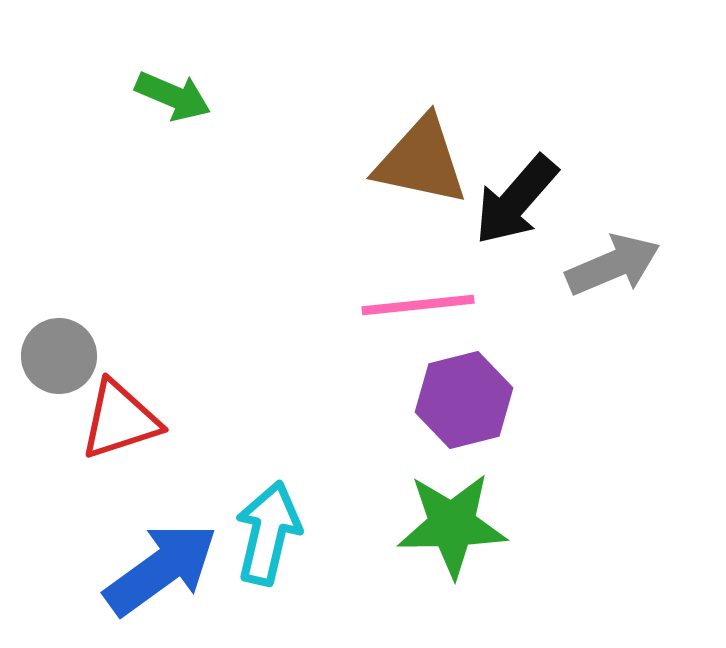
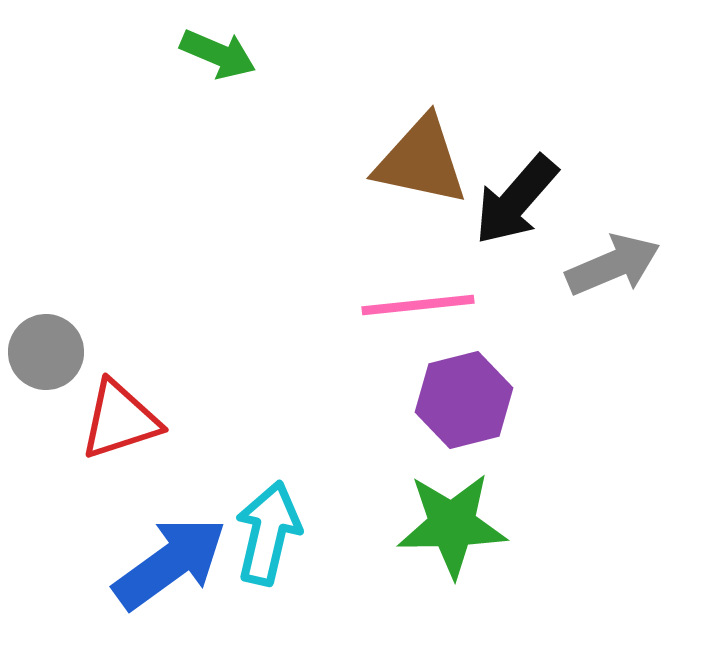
green arrow: moved 45 px right, 42 px up
gray circle: moved 13 px left, 4 px up
blue arrow: moved 9 px right, 6 px up
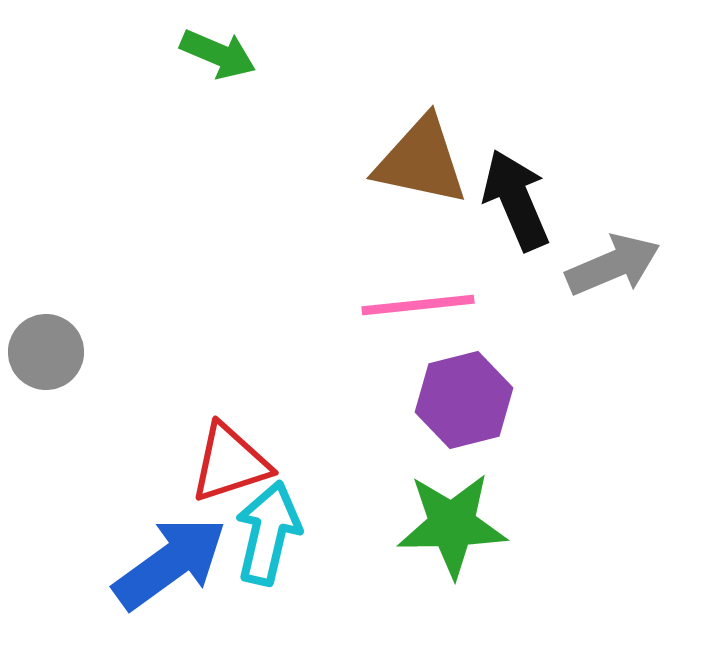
black arrow: rotated 116 degrees clockwise
red triangle: moved 110 px right, 43 px down
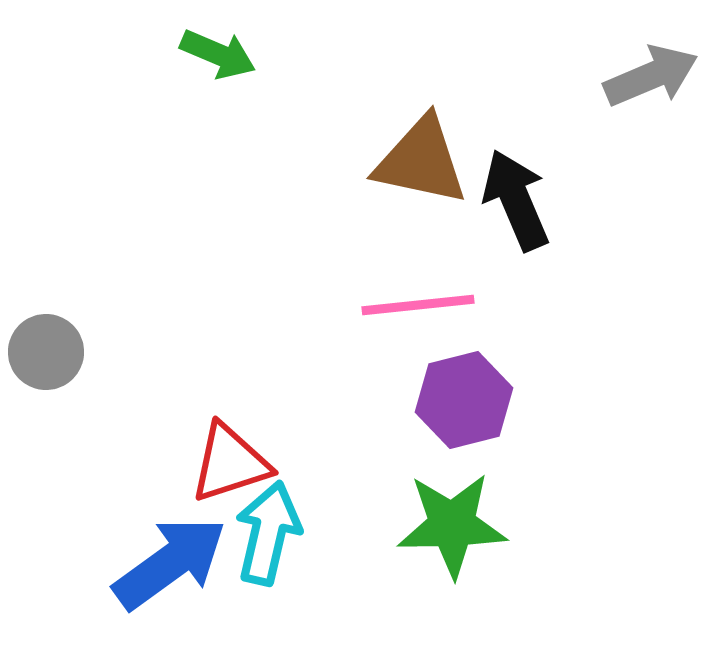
gray arrow: moved 38 px right, 189 px up
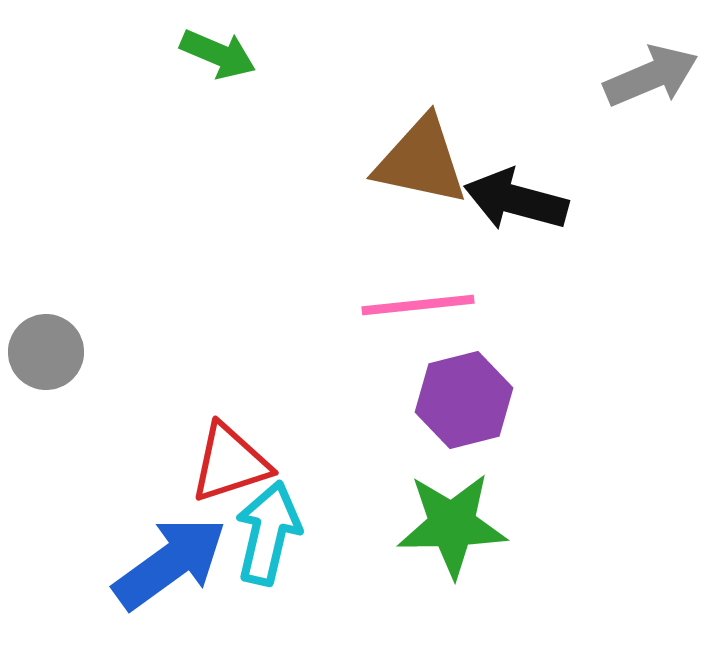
black arrow: rotated 52 degrees counterclockwise
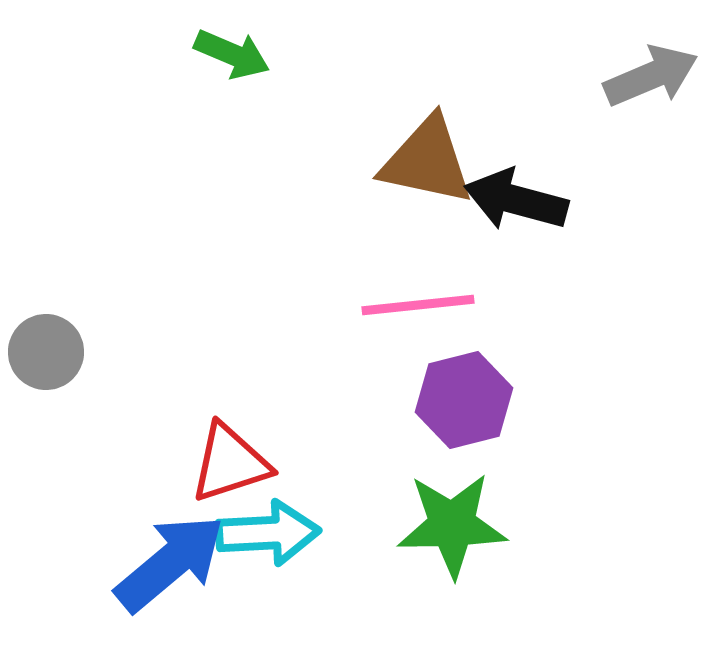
green arrow: moved 14 px right
brown triangle: moved 6 px right
cyan arrow: rotated 74 degrees clockwise
blue arrow: rotated 4 degrees counterclockwise
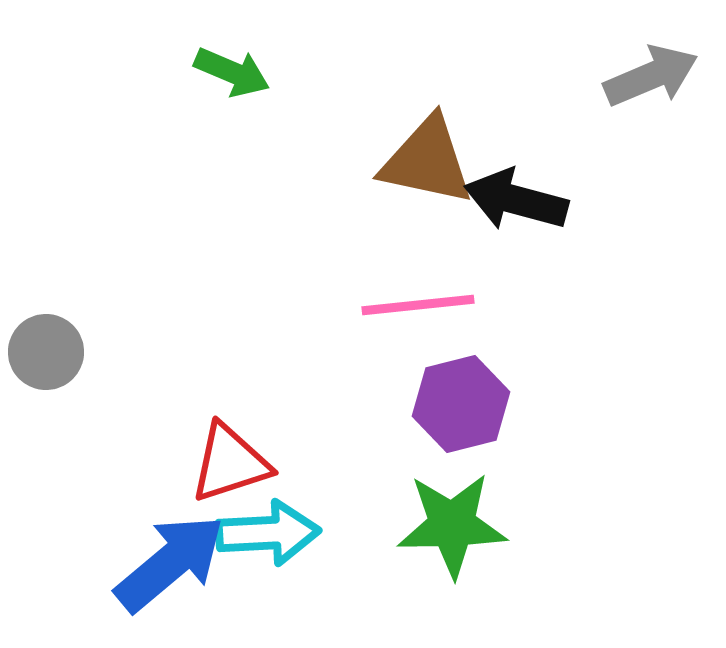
green arrow: moved 18 px down
purple hexagon: moved 3 px left, 4 px down
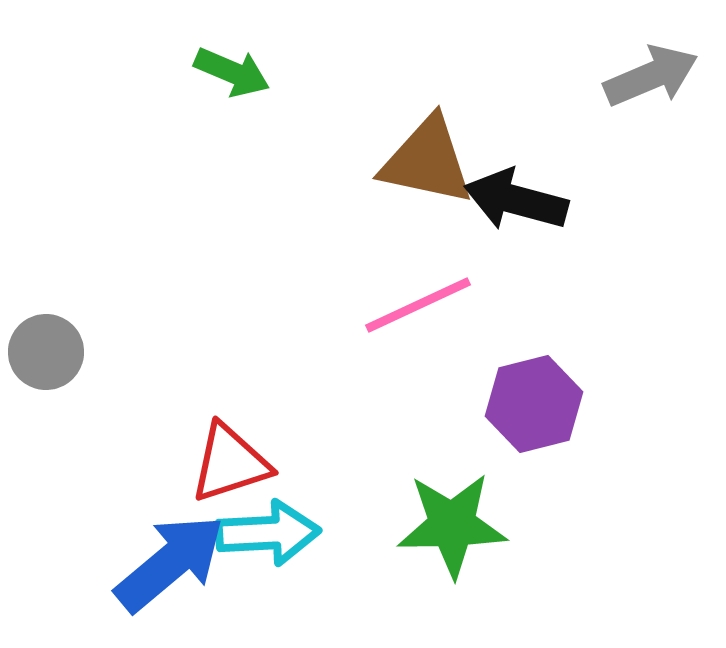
pink line: rotated 19 degrees counterclockwise
purple hexagon: moved 73 px right
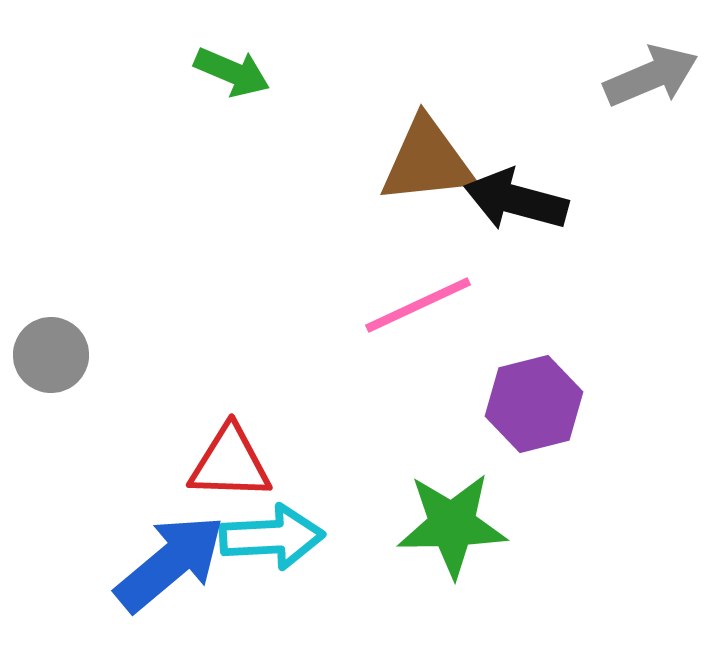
brown triangle: rotated 18 degrees counterclockwise
gray circle: moved 5 px right, 3 px down
red triangle: rotated 20 degrees clockwise
cyan arrow: moved 4 px right, 4 px down
